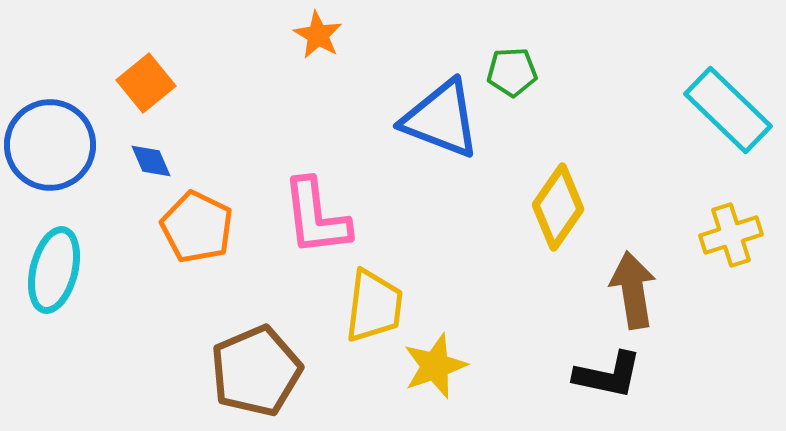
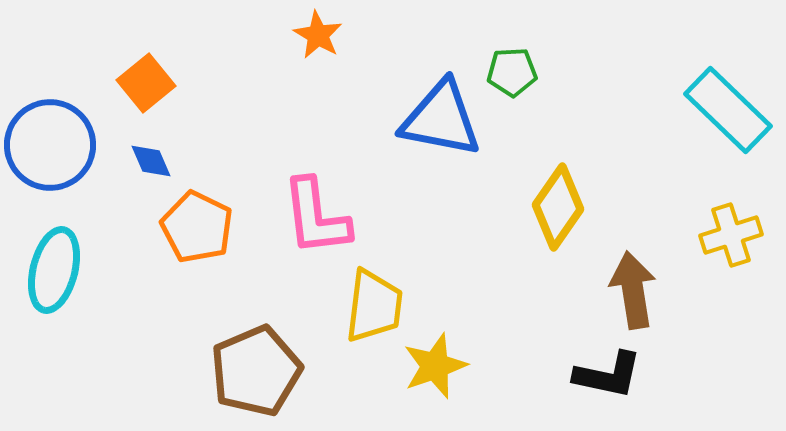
blue triangle: rotated 10 degrees counterclockwise
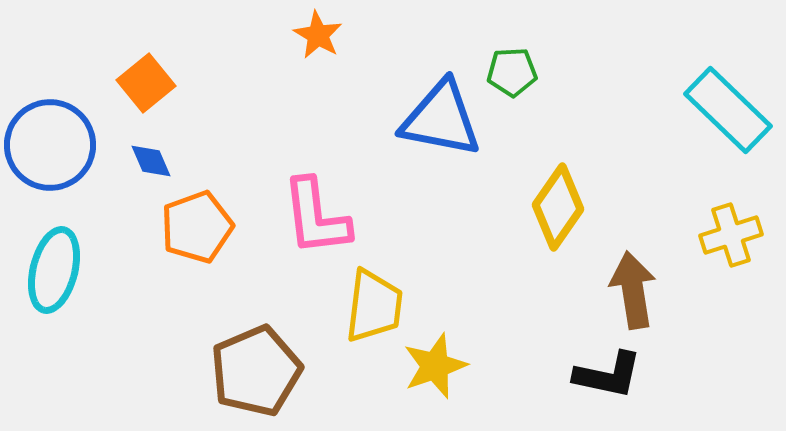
orange pentagon: rotated 26 degrees clockwise
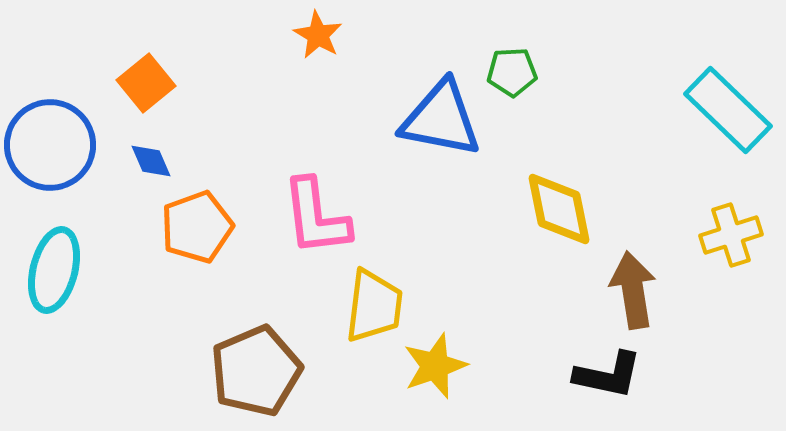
yellow diamond: moved 1 px right, 2 px down; rotated 46 degrees counterclockwise
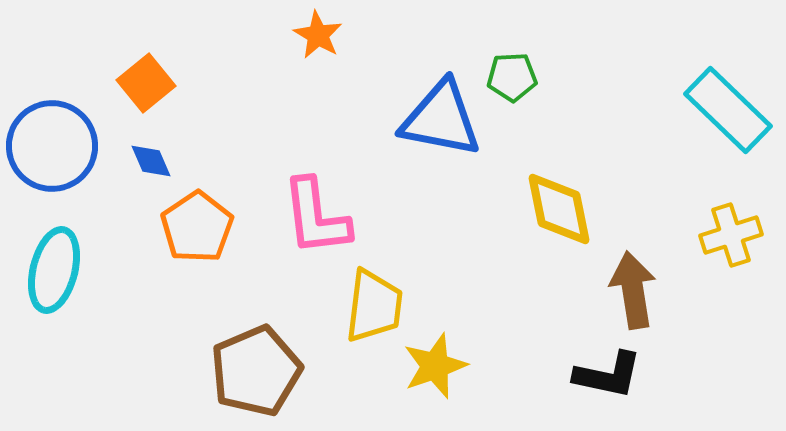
green pentagon: moved 5 px down
blue circle: moved 2 px right, 1 px down
orange pentagon: rotated 14 degrees counterclockwise
